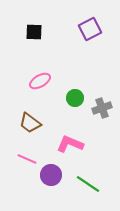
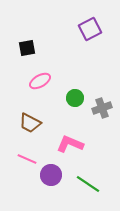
black square: moved 7 px left, 16 px down; rotated 12 degrees counterclockwise
brown trapezoid: rotated 10 degrees counterclockwise
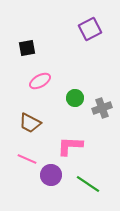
pink L-shape: moved 2 px down; rotated 20 degrees counterclockwise
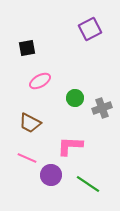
pink line: moved 1 px up
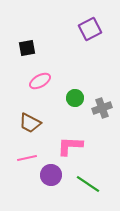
pink line: rotated 36 degrees counterclockwise
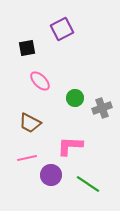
purple square: moved 28 px left
pink ellipse: rotated 75 degrees clockwise
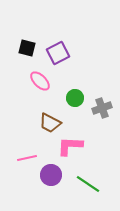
purple square: moved 4 px left, 24 px down
black square: rotated 24 degrees clockwise
brown trapezoid: moved 20 px right
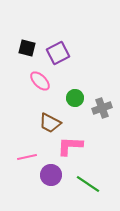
pink line: moved 1 px up
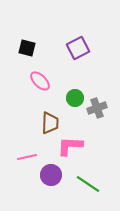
purple square: moved 20 px right, 5 px up
gray cross: moved 5 px left
brown trapezoid: rotated 115 degrees counterclockwise
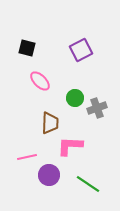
purple square: moved 3 px right, 2 px down
purple circle: moved 2 px left
